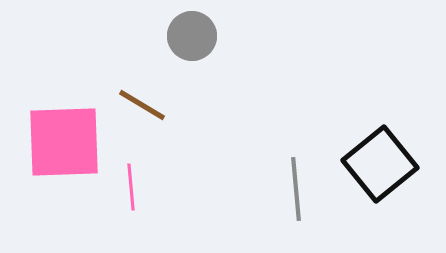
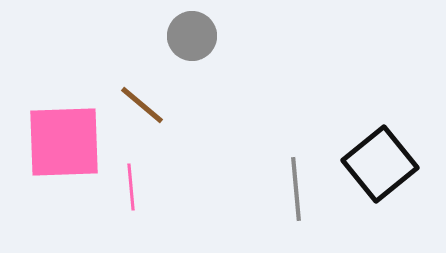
brown line: rotated 9 degrees clockwise
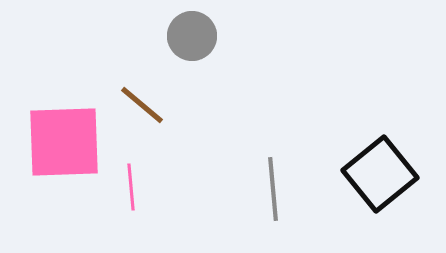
black square: moved 10 px down
gray line: moved 23 px left
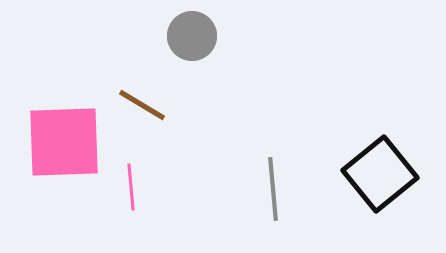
brown line: rotated 9 degrees counterclockwise
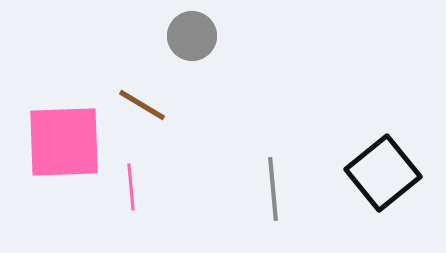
black square: moved 3 px right, 1 px up
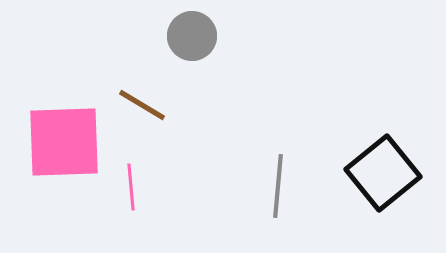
gray line: moved 5 px right, 3 px up; rotated 10 degrees clockwise
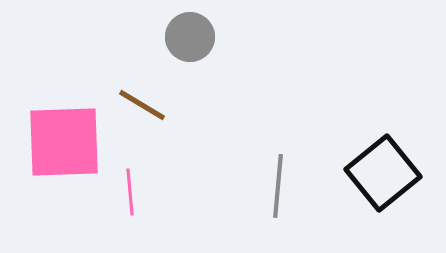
gray circle: moved 2 px left, 1 px down
pink line: moved 1 px left, 5 px down
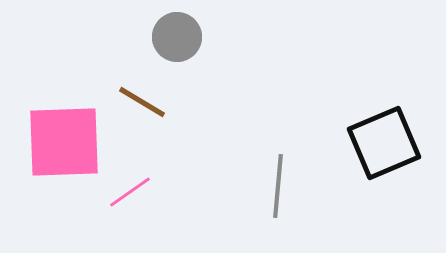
gray circle: moved 13 px left
brown line: moved 3 px up
black square: moved 1 px right, 30 px up; rotated 16 degrees clockwise
pink line: rotated 60 degrees clockwise
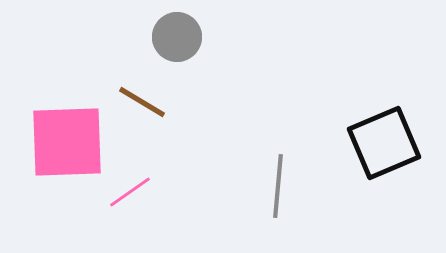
pink square: moved 3 px right
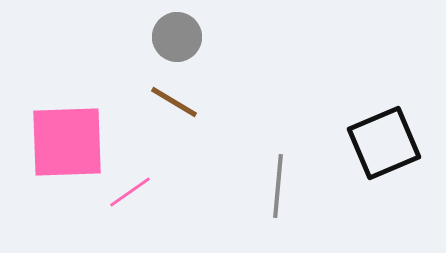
brown line: moved 32 px right
